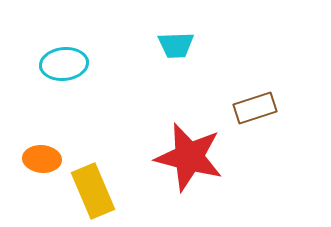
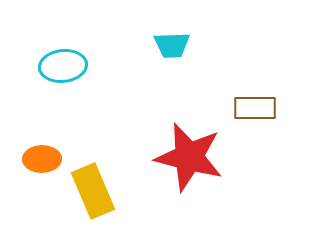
cyan trapezoid: moved 4 px left
cyan ellipse: moved 1 px left, 2 px down
brown rectangle: rotated 18 degrees clockwise
orange ellipse: rotated 6 degrees counterclockwise
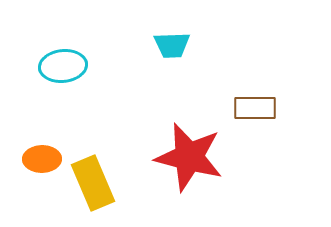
yellow rectangle: moved 8 px up
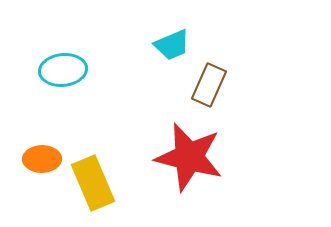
cyan trapezoid: rotated 21 degrees counterclockwise
cyan ellipse: moved 4 px down
brown rectangle: moved 46 px left, 23 px up; rotated 66 degrees counterclockwise
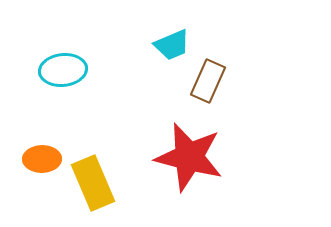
brown rectangle: moved 1 px left, 4 px up
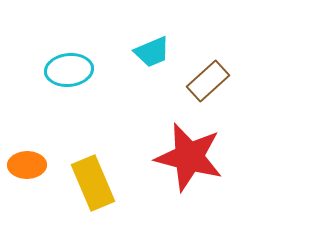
cyan trapezoid: moved 20 px left, 7 px down
cyan ellipse: moved 6 px right
brown rectangle: rotated 24 degrees clockwise
orange ellipse: moved 15 px left, 6 px down
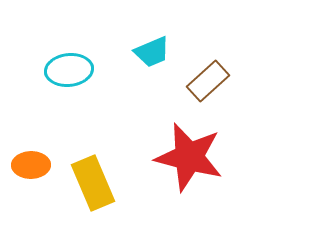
orange ellipse: moved 4 px right
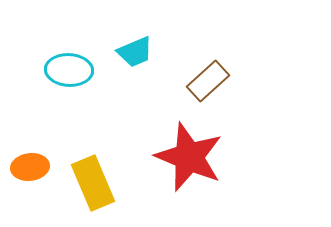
cyan trapezoid: moved 17 px left
cyan ellipse: rotated 9 degrees clockwise
red star: rotated 8 degrees clockwise
orange ellipse: moved 1 px left, 2 px down; rotated 6 degrees counterclockwise
